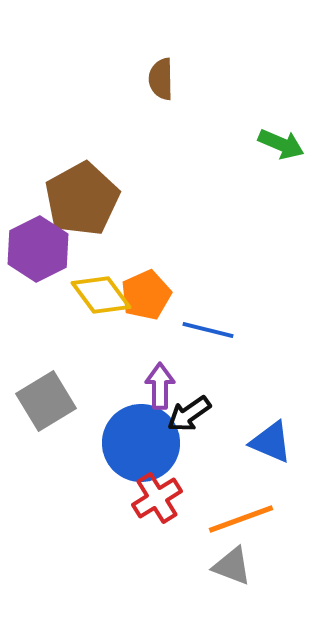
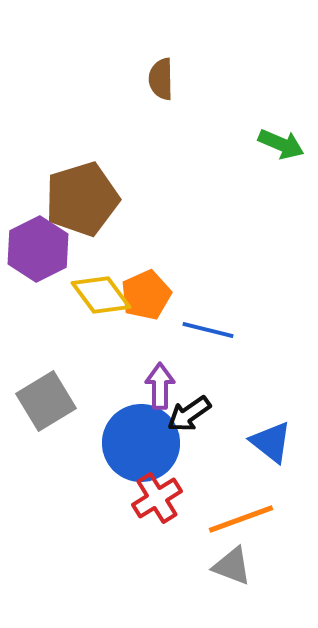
brown pentagon: rotated 12 degrees clockwise
blue triangle: rotated 15 degrees clockwise
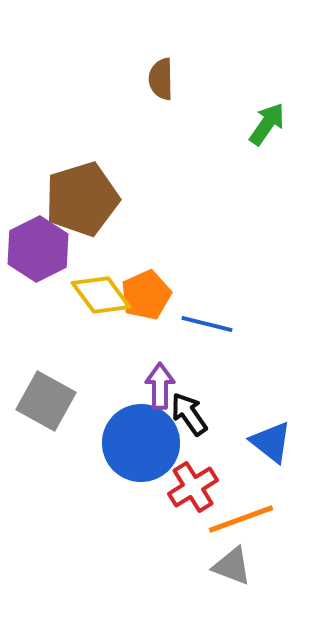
green arrow: moved 14 px left, 20 px up; rotated 78 degrees counterclockwise
blue line: moved 1 px left, 6 px up
gray square: rotated 30 degrees counterclockwise
black arrow: rotated 90 degrees clockwise
red cross: moved 36 px right, 11 px up
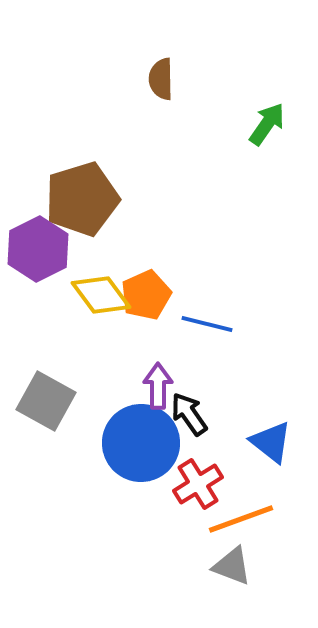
purple arrow: moved 2 px left
red cross: moved 5 px right, 3 px up
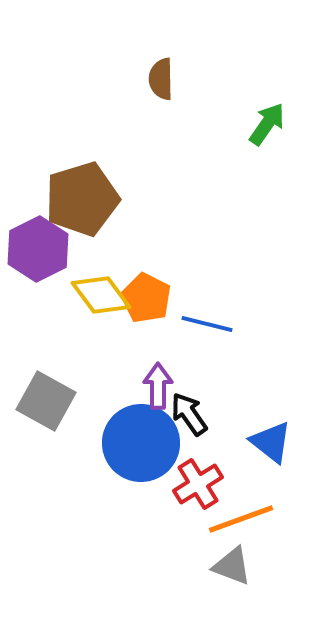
orange pentagon: moved 3 px down; rotated 21 degrees counterclockwise
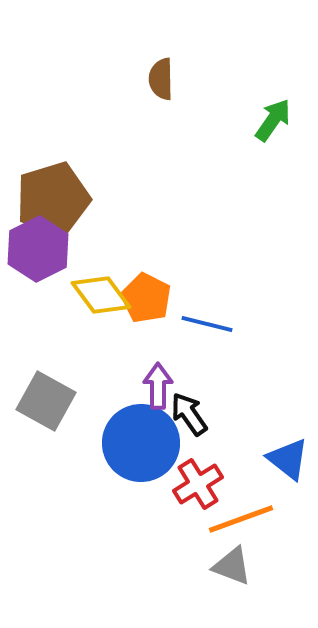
green arrow: moved 6 px right, 4 px up
brown pentagon: moved 29 px left
blue triangle: moved 17 px right, 17 px down
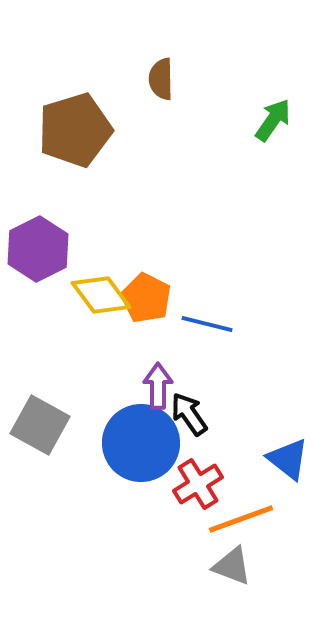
brown pentagon: moved 22 px right, 69 px up
gray square: moved 6 px left, 24 px down
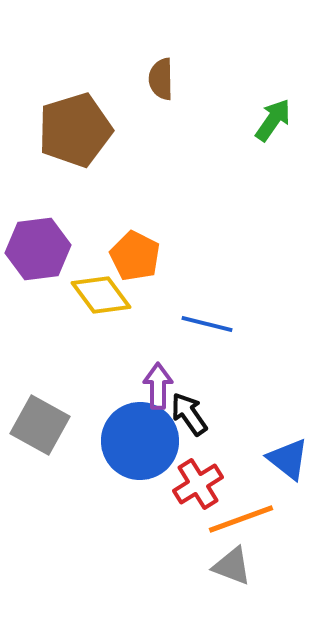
purple hexagon: rotated 20 degrees clockwise
orange pentagon: moved 11 px left, 42 px up
blue circle: moved 1 px left, 2 px up
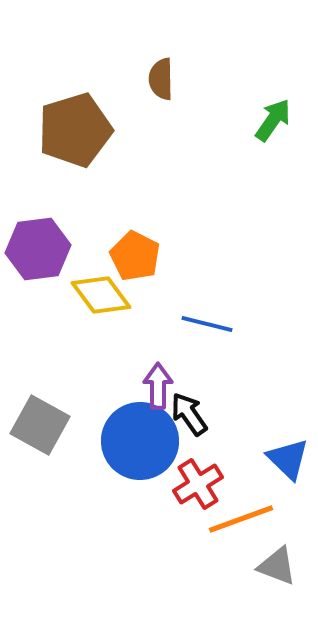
blue triangle: rotated 6 degrees clockwise
gray triangle: moved 45 px right
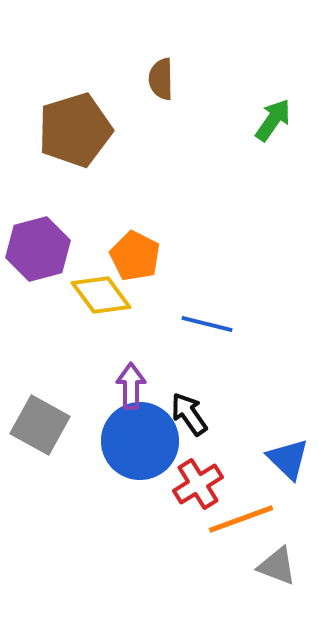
purple hexagon: rotated 8 degrees counterclockwise
purple arrow: moved 27 px left
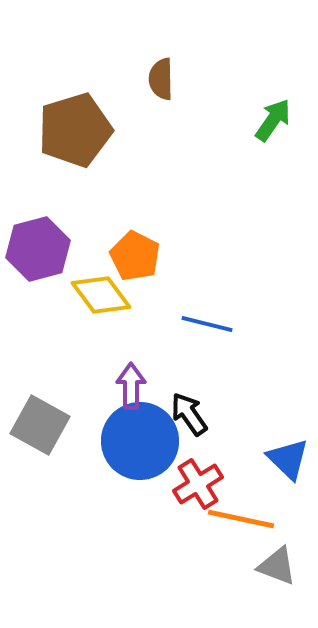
orange line: rotated 32 degrees clockwise
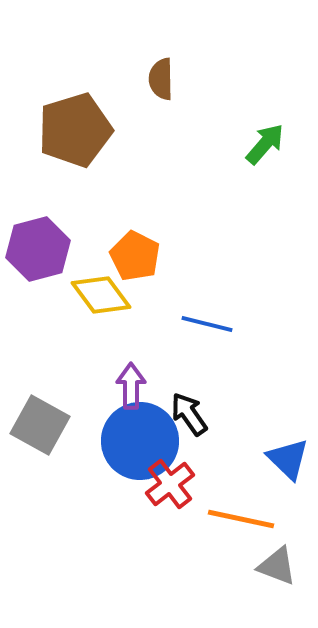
green arrow: moved 8 px left, 24 px down; rotated 6 degrees clockwise
red cross: moved 28 px left; rotated 6 degrees counterclockwise
